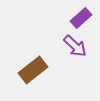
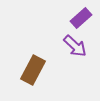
brown rectangle: rotated 24 degrees counterclockwise
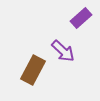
purple arrow: moved 12 px left, 5 px down
